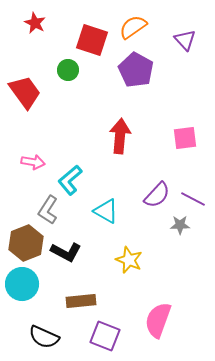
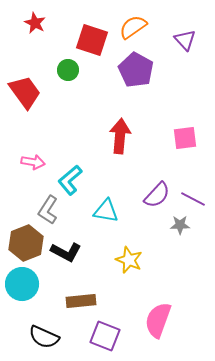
cyan triangle: rotated 20 degrees counterclockwise
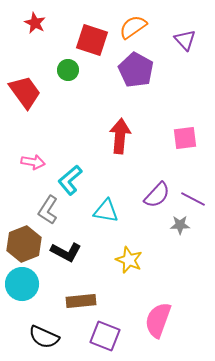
brown hexagon: moved 2 px left, 1 px down
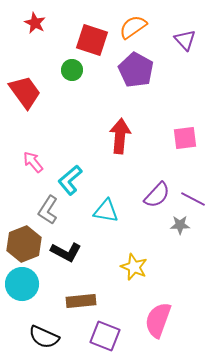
green circle: moved 4 px right
pink arrow: rotated 140 degrees counterclockwise
yellow star: moved 5 px right, 7 px down
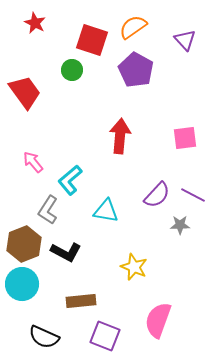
purple line: moved 4 px up
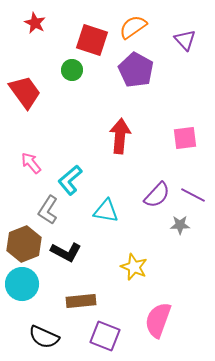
pink arrow: moved 2 px left, 1 px down
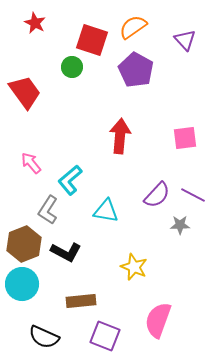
green circle: moved 3 px up
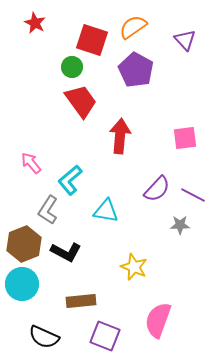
red trapezoid: moved 56 px right, 9 px down
purple semicircle: moved 6 px up
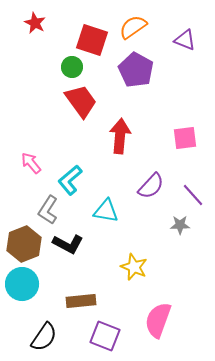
purple triangle: rotated 25 degrees counterclockwise
purple semicircle: moved 6 px left, 3 px up
purple line: rotated 20 degrees clockwise
black L-shape: moved 2 px right, 8 px up
black semicircle: rotated 80 degrees counterclockwise
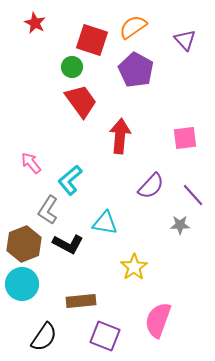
purple triangle: rotated 25 degrees clockwise
cyan triangle: moved 1 px left, 12 px down
yellow star: rotated 16 degrees clockwise
